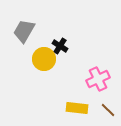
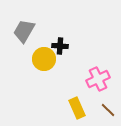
black cross: rotated 28 degrees counterclockwise
yellow rectangle: rotated 60 degrees clockwise
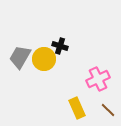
gray trapezoid: moved 4 px left, 26 px down
black cross: rotated 14 degrees clockwise
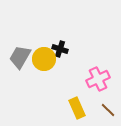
black cross: moved 3 px down
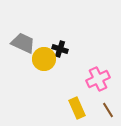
gray trapezoid: moved 3 px right, 14 px up; rotated 85 degrees clockwise
brown line: rotated 14 degrees clockwise
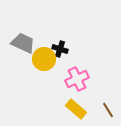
pink cross: moved 21 px left
yellow rectangle: moved 1 px left, 1 px down; rotated 25 degrees counterclockwise
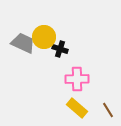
yellow circle: moved 22 px up
pink cross: rotated 25 degrees clockwise
yellow rectangle: moved 1 px right, 1 px up
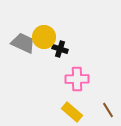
yellow rectangle: moved 5 px left, 4 px down
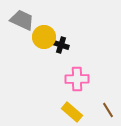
gray trapezoid: moved 1 px left, 23 px up
black cross: moved 1 px right, 4 px up
